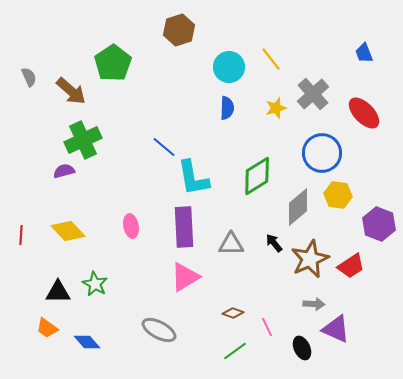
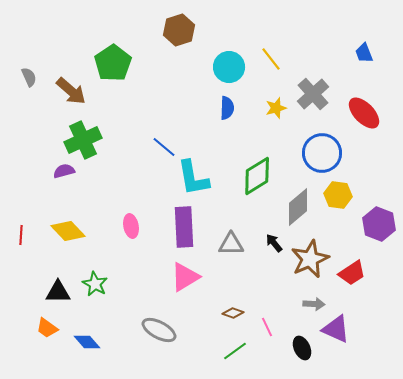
red trapezoid: moved 1 px right, 7 px down
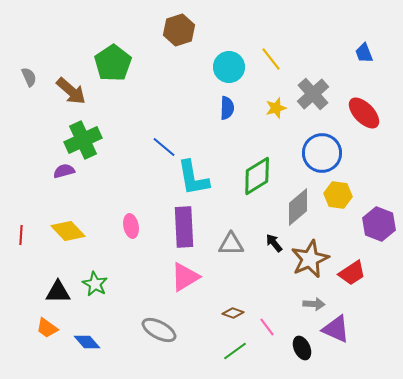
pink line: rotated 12 degrees counterclockwise
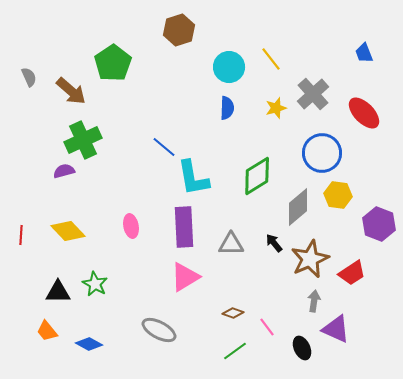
gray arrow: moved 3 px up; rotated 85 degrees counterclockwise
orange trapezoid: moved 3 px down; rotated 15 degrees clockwise
blue diamond: moved 2 px right, 2 px down; rotated 20 degrees counterclockwise
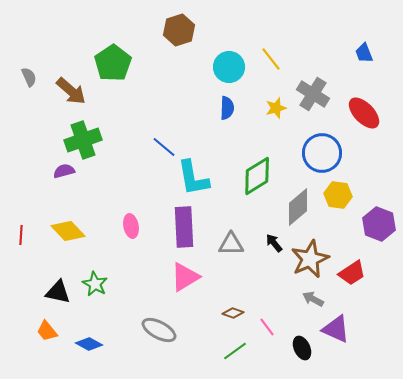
gray cross: rotated 16 degrees counterclockwise
green cross: rotated 6 degrees clockwise
black triangle: rotated 12 degrees clockwise
gray arrow: moved 1 px left, 2 px up; rotated 70 degrees counterclockwise
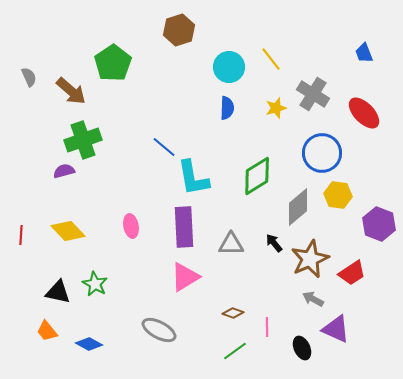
pink line: rotated 36 degrees clockwise
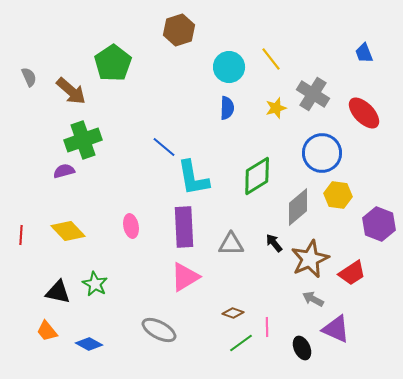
green line: moved 6 px right, 8 px up
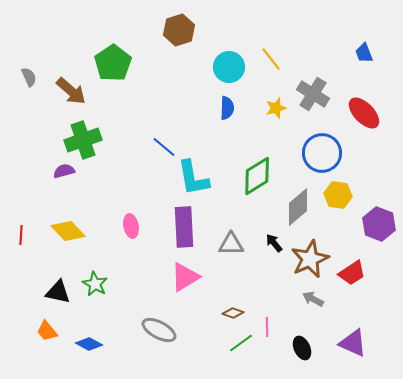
purple triangle: moved 17 px right, 14 px down
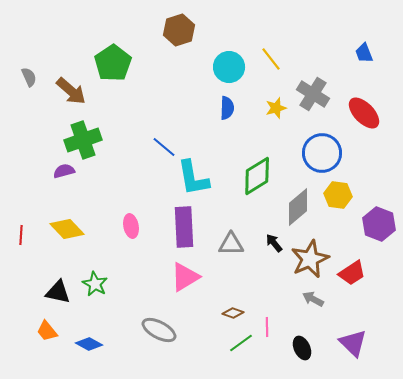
yellow diamond: moved 1 px left, 2 px up
purple triangle: rotated 20 degrees clockwise
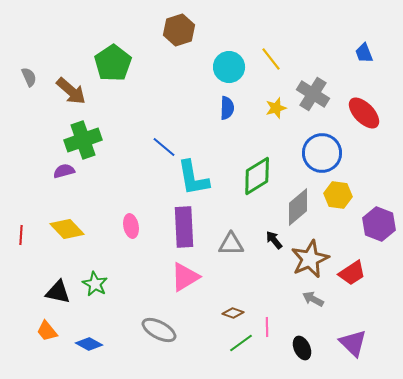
black arrow: moved 3 px up
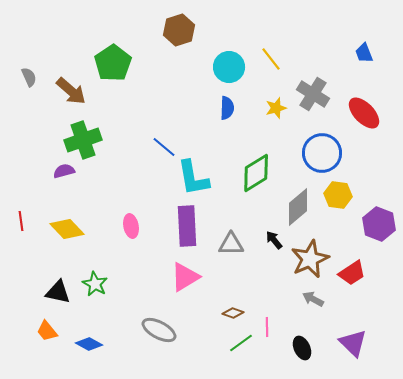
green diamond: moved 1 px left, 3 px up
purple rectangle: moved 3 px right, 1 px up
red line: moved 14 px up; rotated 12 degrees counterclockwise
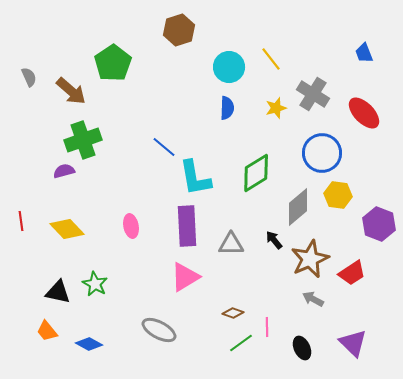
cyan L-shape: moved 2 px right
